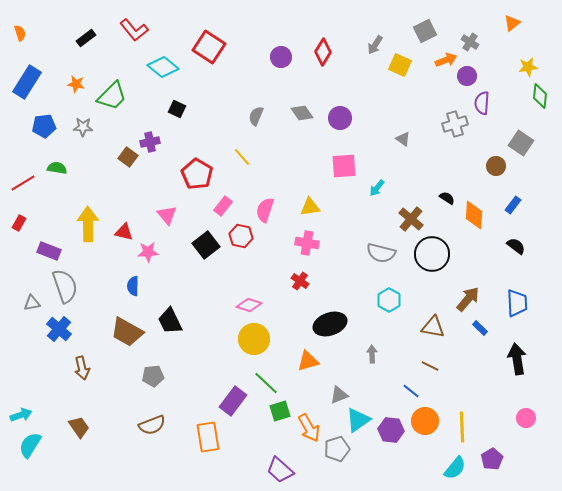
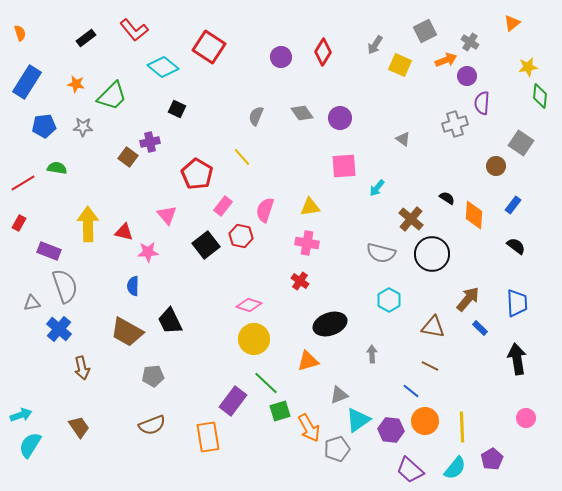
purple trapezoid at (280, 470): moved 130 px right
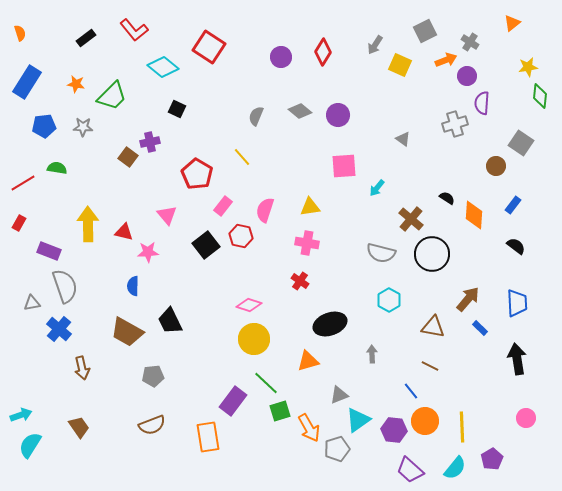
gray diamond at (302, 113): moved 2 px left, 2 px up; rotated 15 degrees counterclockwise
purple circle at (340, 118): moved 2 px left, 3 px up
blue line at (411, 391): rotated 12 degrees clockwise
purple hexagon at (391, 430): moved 3 px right
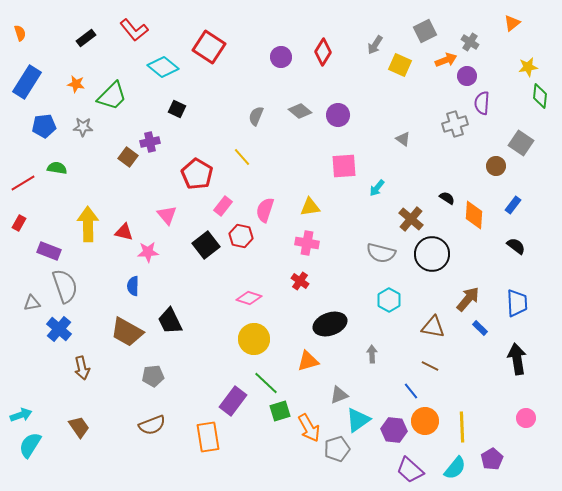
pink diamond at (249, 305): moved 7 px up
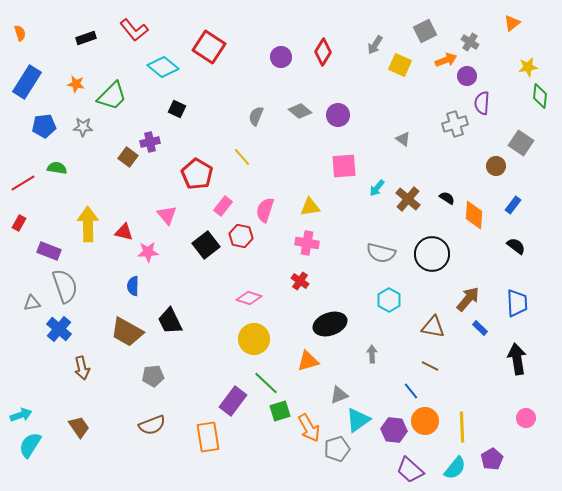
black rectangle at (86, 38): rotated 18 degrees clockwise
brown cross at (411, 219): moved 3 px left, 20 px up
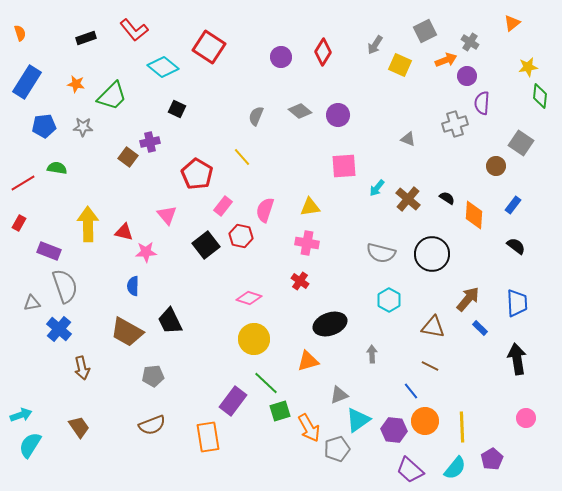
gray triangle at (403, 139): moved 5 px right; rotated 14 degrees counterclockwise
pink star at (148, 252): moved 2 px left
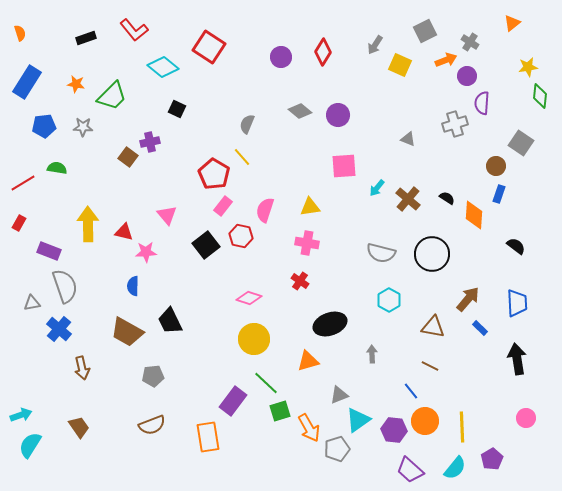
gray semicircle at (256, 116): moved 9 px left, 8 px down
red pentagon at (197, 174): moved 17 px right
blue rectangle at (513, 205): moved 14 px left, 11 px up; rotated 18 degrees counterclockwise
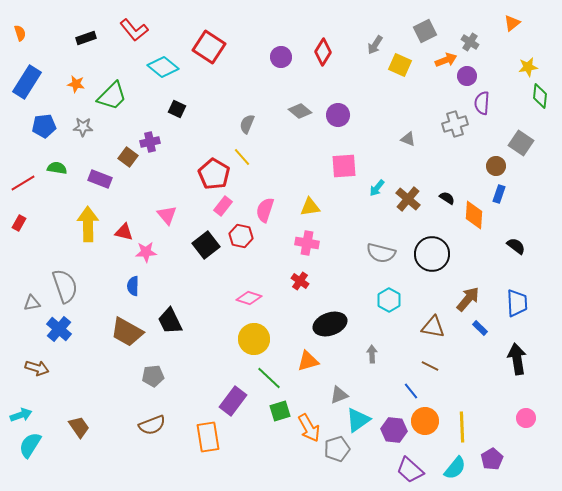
purple rectangle at (49, 251): moved 51 px right, 72 px up
brown arrow at (82, 368): moved 45 px left; rotated 60 degrees counterclockwise
green line at (266, 383): moved 3 px right, 5 px up
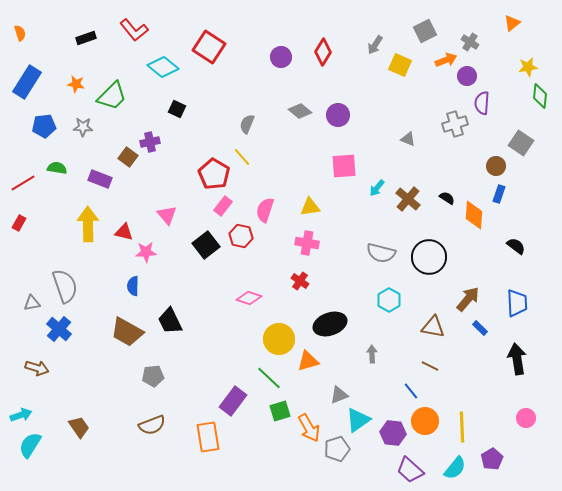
black circle at (432, 254): moved 3 px left, 3 px down
yellow circle at (254, 339): moved 25 px right
purple hexagon at (394, 430): moved 1 px left, 3 px down
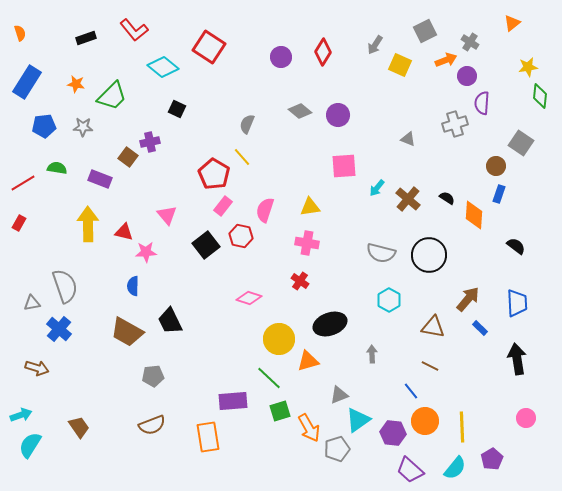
black circle at (429, 257): moved 2 px up
purple rectangle at (233, 401): rotated 48 degrees clockwise
